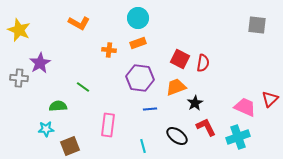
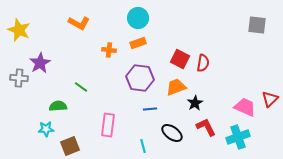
green line: moved 2 px left
black ellipse: moved 5 px left, 3 px up
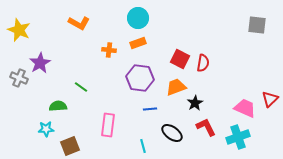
gray cross: rotated 18 degrees clockwise
pink trapezoid: moved 1 px down
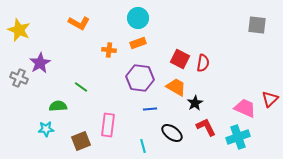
orange trapezoid: rotated 50 degrees clockwise
brown square: moved 11 px right, 5 px up
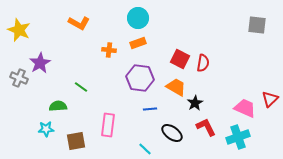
brown square: moved 5 px left; rotated 12 degrees clockwise
cyan line: moved 2 px right, 3 px down; rotated 32 degrees counterclockwise
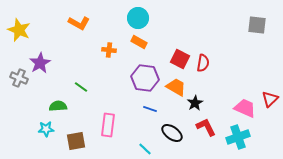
orange rectangle: moved 1 px right, 1 px up; rotated 49 degrees clockwise
purple hexagon: moved 5 px right
blue line: rotated 24 degrees clockwise
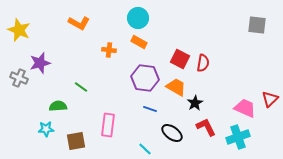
purple star: rotated 15 degrees clockwise
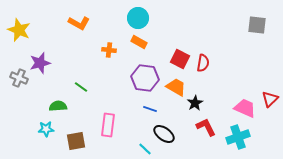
black ellipse: moved 8 px left, 1 px down
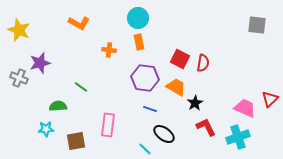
orange rectangle: rotated 49 degrees clockwise
